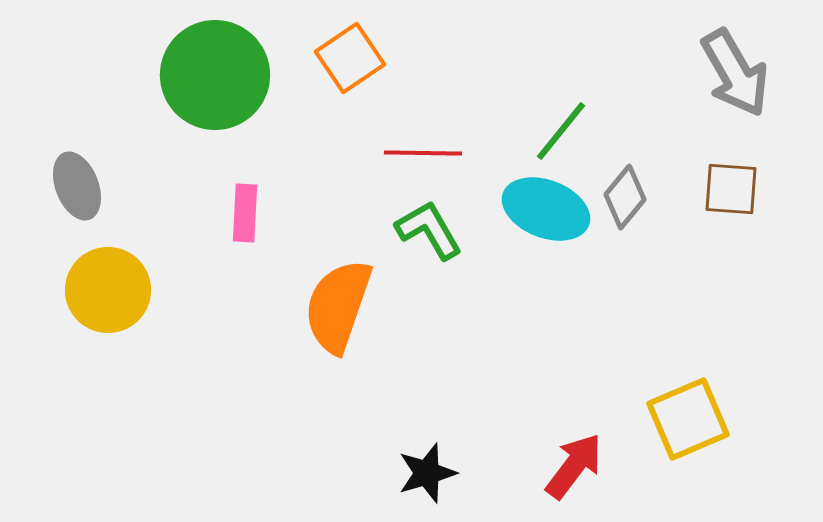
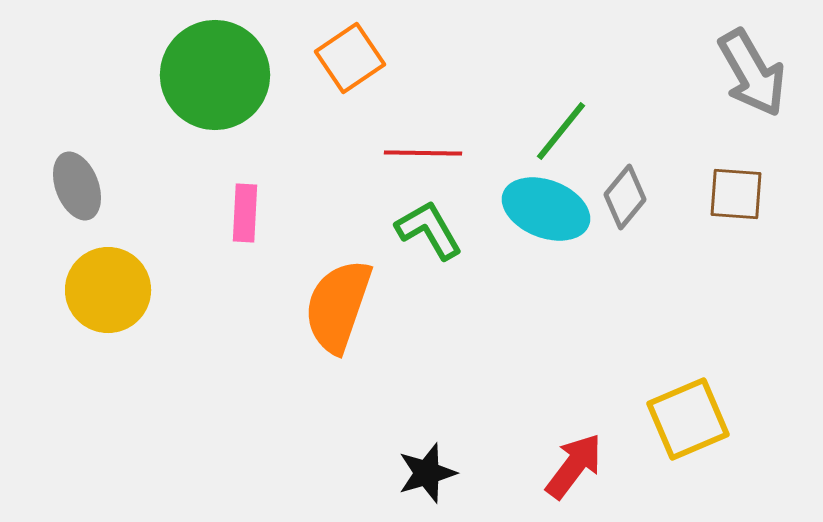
gray arrow: moved 17 px right
brown square: moved 5 px right, 5 px down
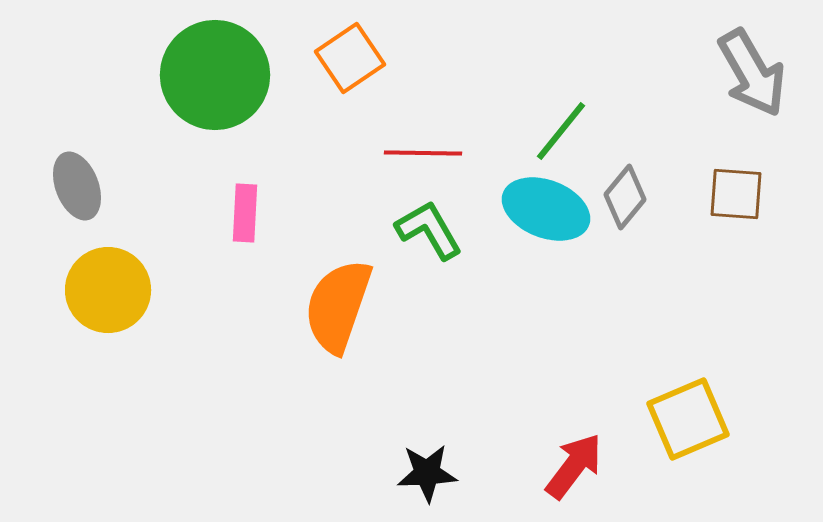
black star: rotated 14 degrees clockwise
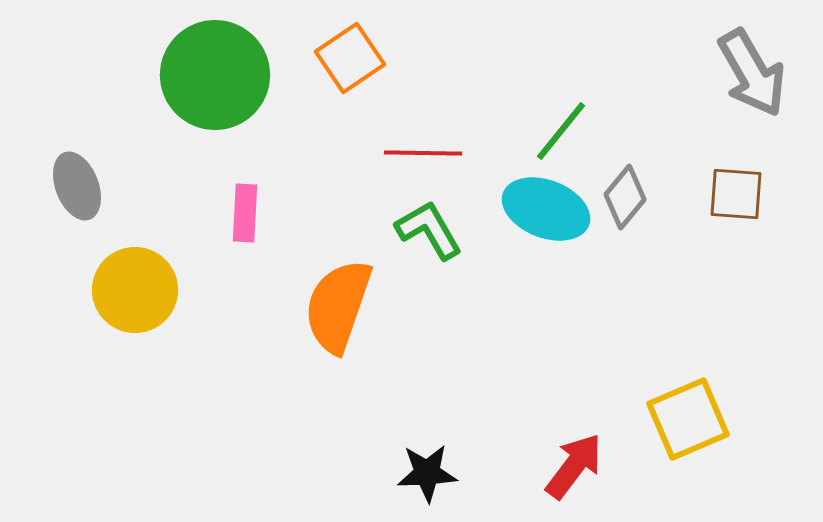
yellow circle: moved 27 px right
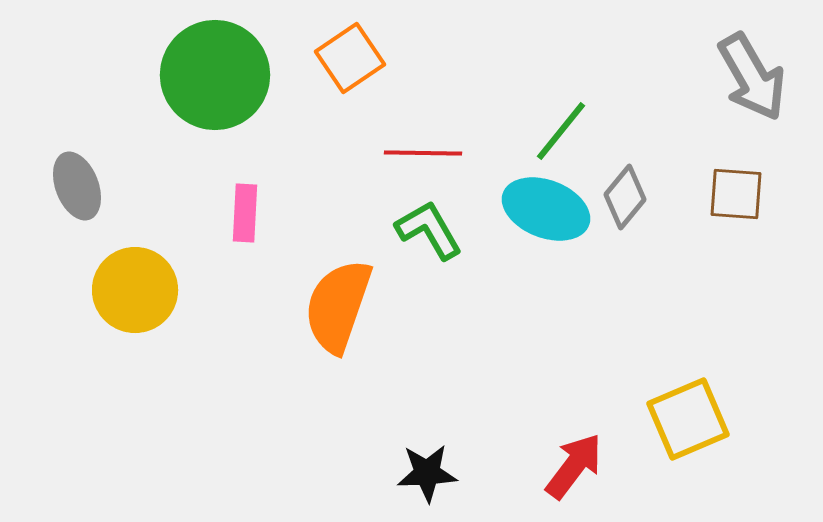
gray arrow: moved 4 px down
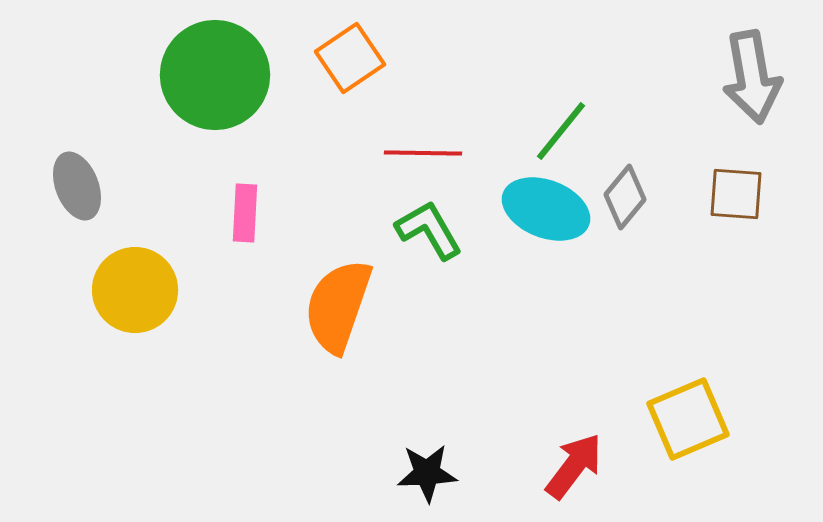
gray arrow: rotated 20 degrees clockwise
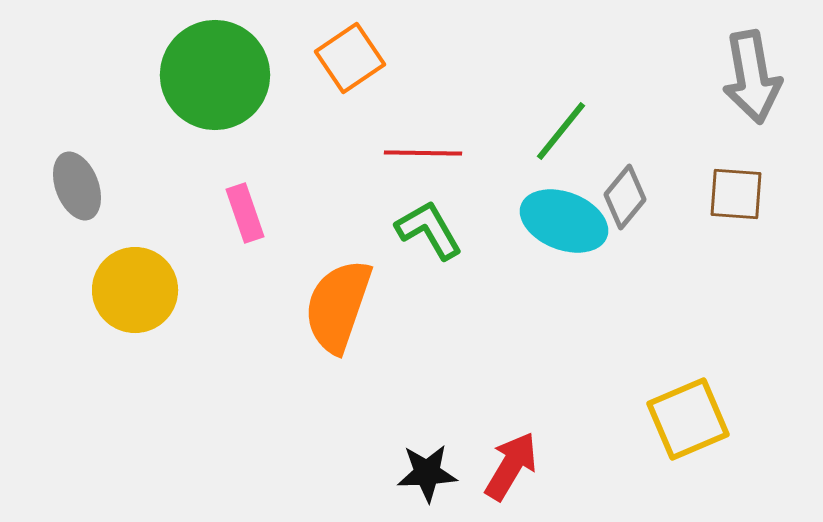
cyan ellipse: moved 18 px right, 12 px down
pink rectangle: rotated 22 degrees counterclockwise
red arrow: moved 63 px left; rotated 6 degrees counterclockwise
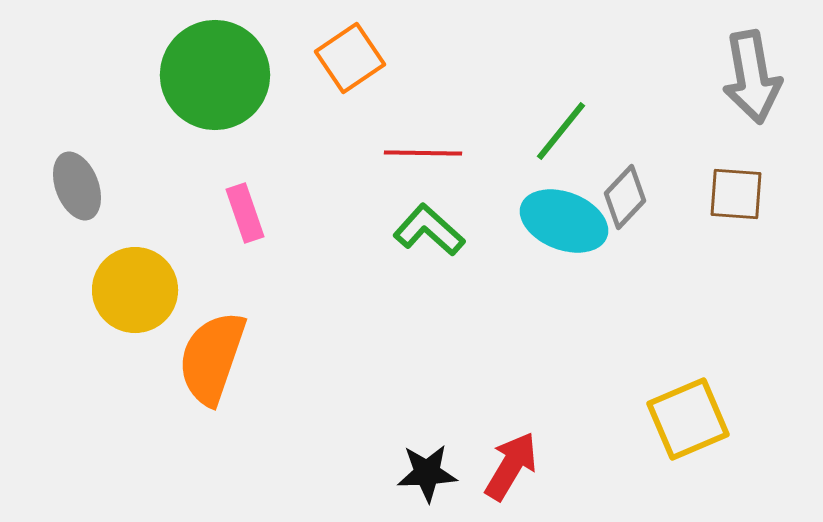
gray diamond: rotated 4 degrees clockwise
green L-shape: rotated 18 degrees counterclockwise
orange semicircle: moved 126 px left, 52 px down
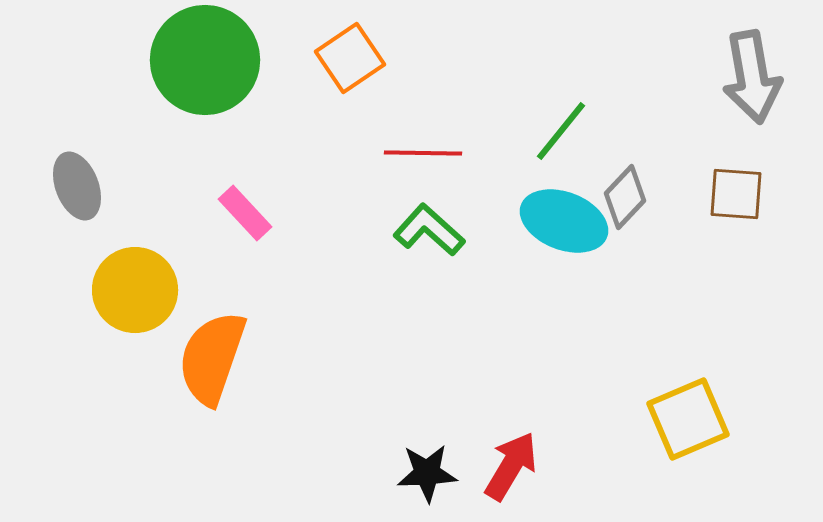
green circle: moved 10 px left, 15 px up
pink rectangle: rotated 24 degrees counterclockwise
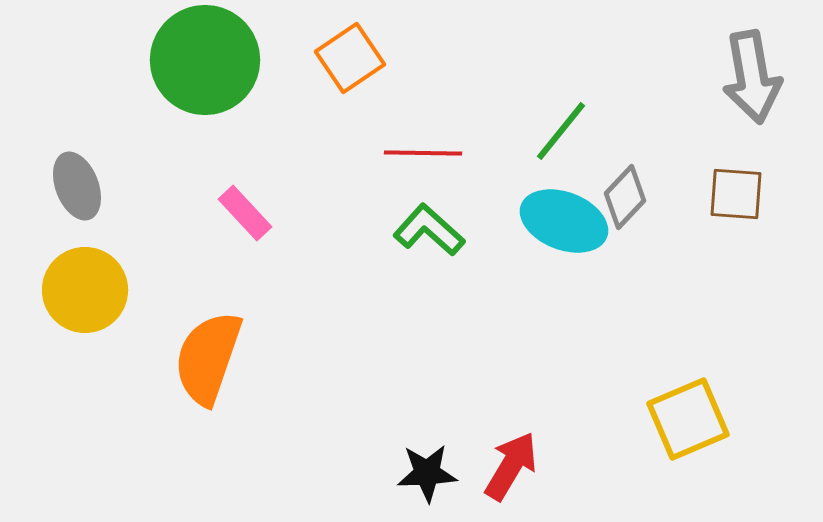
yellow circle: moved 50 px left
orange semicircle: moved 4 px left
